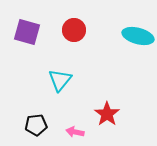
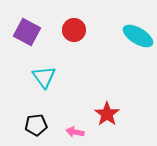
purple square: rotated 12 degrees clockwise
cyan ellipse: rotated 16 degrees clockwise
cyan triangle: moved 16 px left, 3 px up; rotated 15 degrees counterclockwise
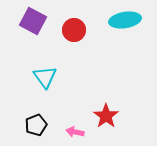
purple square: moved 6 px right, 11 px up
cyan ellipse: moved 13 px left, 16 px up; rotated 40 degrees counterclockwise
cyan triangle: moved 1 px right
red star: moved 1 px left, 2 px down
black pentagon: rotated 15 degrees counterclockwise
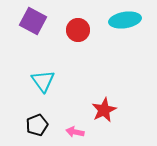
red circle: moved 4 px right
cyan triangle: moved 2 px left, 4 px down
red star: moved 2 px left, 6 px up; rotated 10 degrees clockwise
black pentagon: moved 1 px right
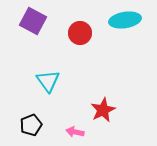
red circle: moved 2 px right, 3 px down
cyan triangle: moved 5 px right
red star: moved 1 px left
black pentagon: moved 6 px left
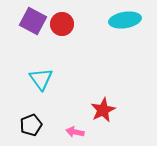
red circle: moved 18 px left, 9 px up
cyan triangle: moved 7 px left, 2 px up
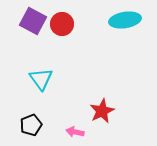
red star: moved 1 px left, 1 px down
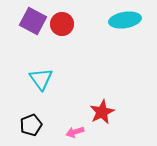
red star: moved 1 px down
pink arrow: rotated 30 degrees counterclockwise
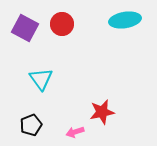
purple square: moved 8 px left, 7 px down
red star: rotated 15 degrees clockwise
